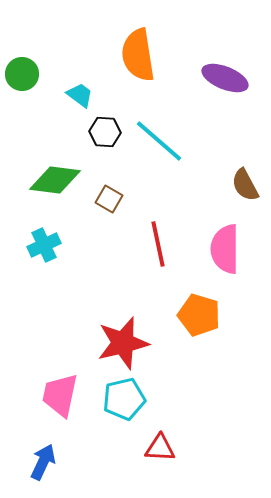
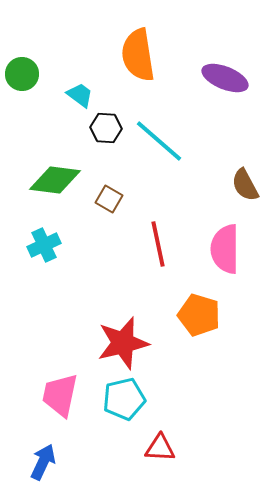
black hexagon: moved 1 px right, 4 px up
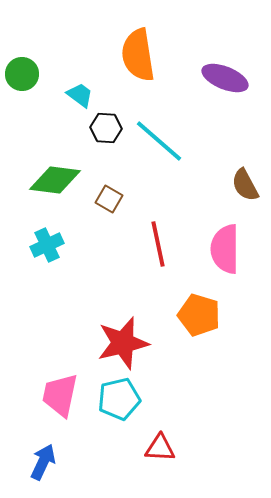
cyan cross: moved 3 px right
cyan pentagon: moved 5 px left
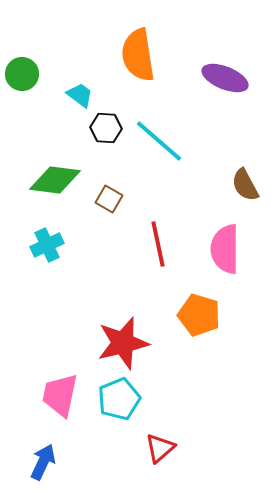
cyan pentagon: rotated 9 degrees counterclockwise
red triangle: rotated 44 degrees counterclockwise
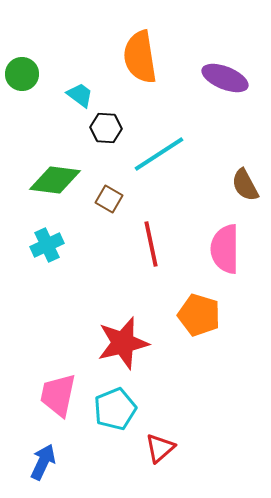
orange semicircle: moved 2 px right, 2 px down
cyan line: moved 13 px down; rotated 74 degrees counterclockwise
red line: moved 7 px left
pink trapezoid: moved 2 px left
cyan pentagon: moved 4 px left, 10 px down
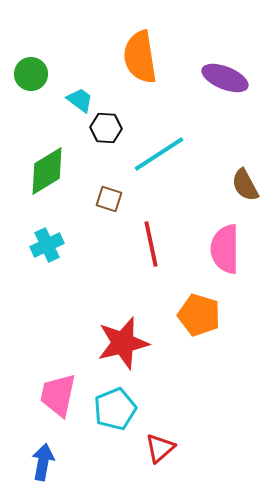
green circle: moved 9 px right
cyan trapezoid: moved 5 px down
green diamond: moved 8 px left, 9 px up; rotated 39 degrees counterclockwise
brown square: rotated 12 degrees counterclockwise
blue arrow: rotated 15 degrees counterclockwise
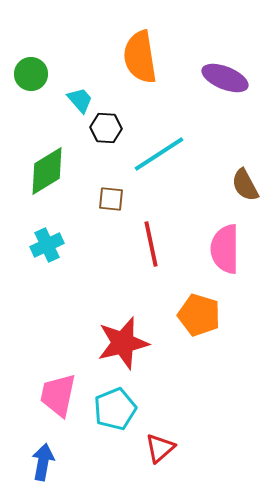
cyan trapezoid: rotated 12 degrees clockwise
brown square: moved 2 px right; rotated 12 degrees counterclockwise
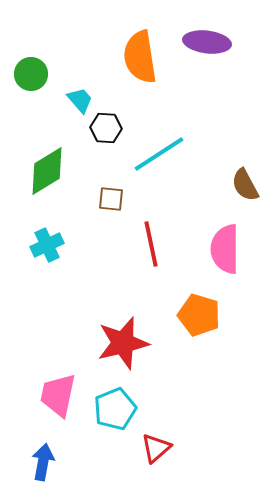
purple ellipse: moved 18 px left, 36 px up; rotated 15 degrees counterclockwise
red triangle: moved 4 px left
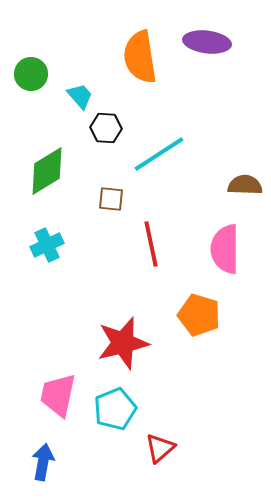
cyan trapezoid: moved 4 px up
brown semicircle: rotated 120 degrees clockwise
red triangle: moved 4 px right
